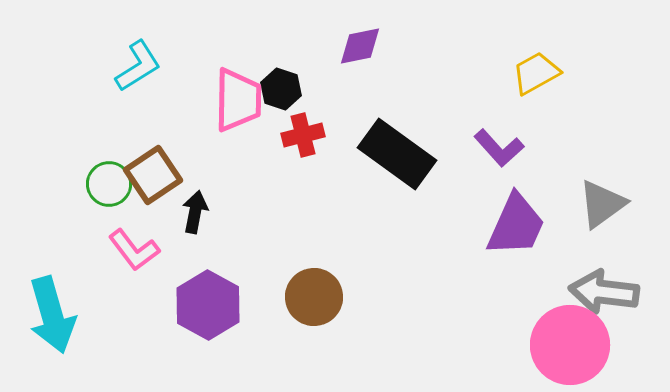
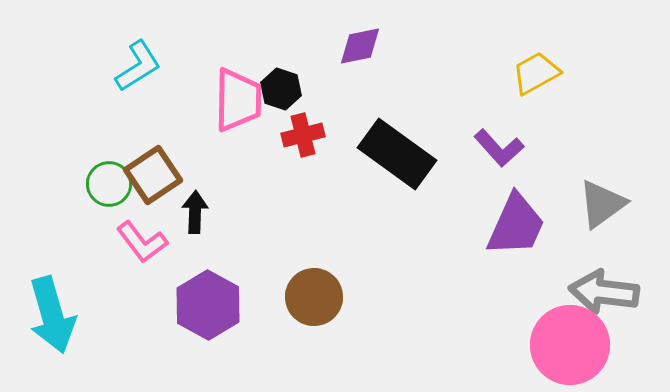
black arrow: rotated 9 degrees counterclockwise
pink L-shape: moved 8 px right, 8 px up
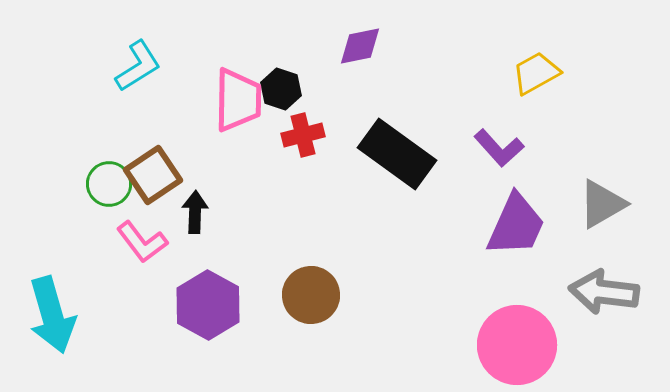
gray triangle: rotated 6 degrees clockwise
brown circle: moved 3 px left, 2 px up
pink circle: moved 53 px left
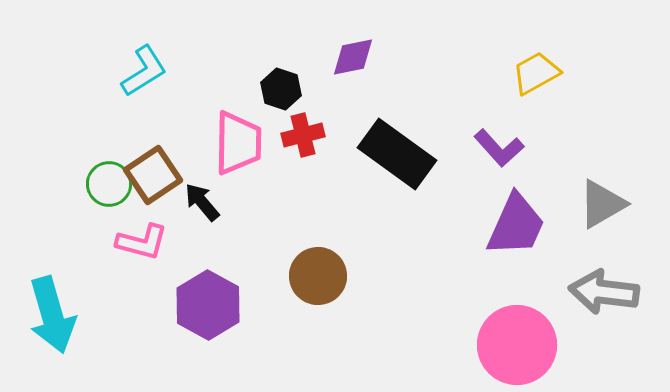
purple diamond: moved 7 px left, 11 px down
cyan L-shape: moved 6 px right, 5 px down
pink trapezoid: moved 43 px down
black arrow: moved 7 px right, 10 px up; rotated 42 degrees counterclockwise
pink L-shape: rotated 38 degrees counterclockwise
brown circle: moved 7 px right, 19 px up
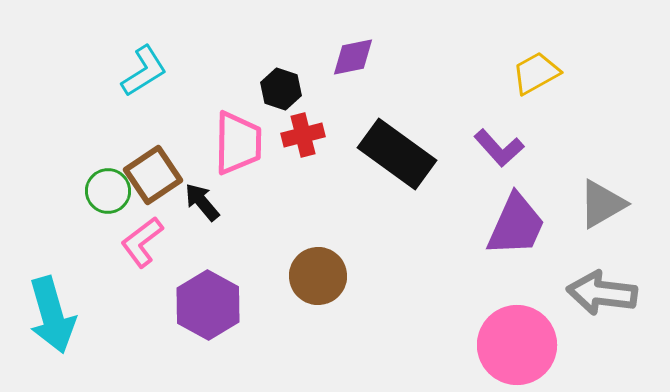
green circle: moved 1 px left, 7 px down
pink L-shape: rotated 128 degrees clockwise
gray arrow: moved 2 px left, 1 px down
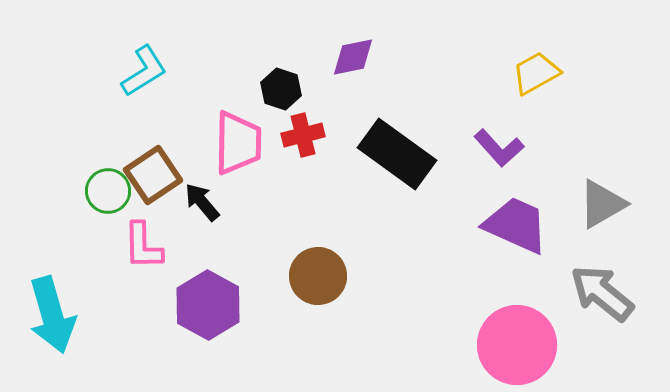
purple trapezoid: rotated 90 degrees counterclockwise
pink L-shape: moved 1 px right, 4 px down; rotated 54 degrees counterclockwise
gray arrow: rotated 32 degrees clockwise
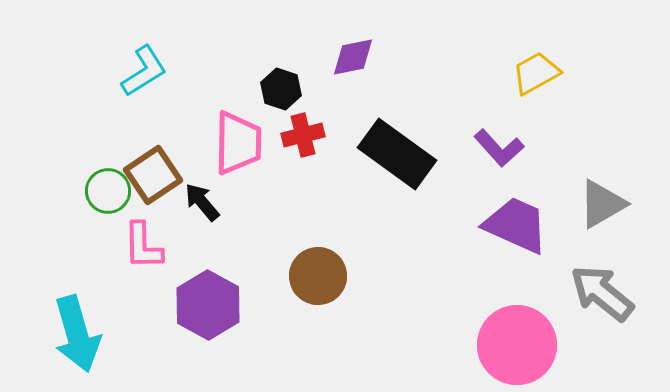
cyan arrow: moved 25 px right, 19 px down
